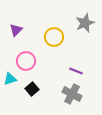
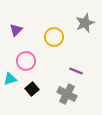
gray cross: moved 5 px left
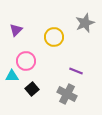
cyan triangle: moved 2 px right, 3 px up; rotated 16 degrees clockwise
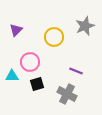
gray star: moved 3 px down
pink circle: moved 4 px right, 1 px down
black square: moved 5 px right, 5 px up; rotated 24 degrees clockwise
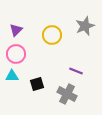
yellow circle: moved 2 px left, 2 px up
pink circle: moved 14 px left, 8 px up
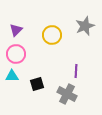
purple line: rotated 72 degrees clockwise
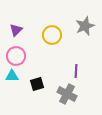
pink circle: moved 2 px down
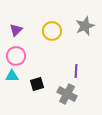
yellow circle: moved 4 px up
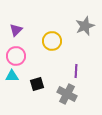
yellow circle: moved 10 px down
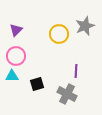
yellow circle: moved 7 px right, 7 px up
